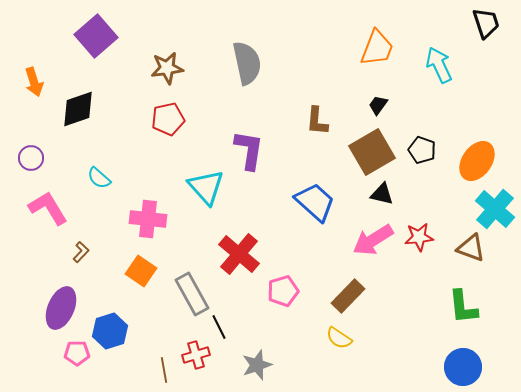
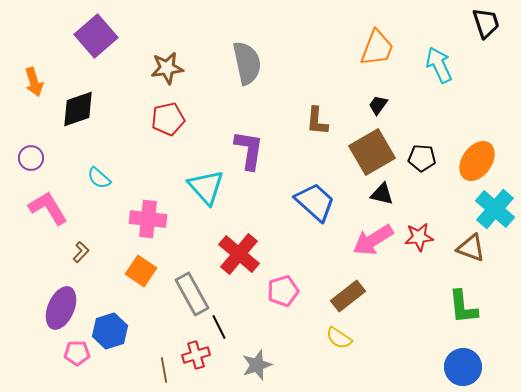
black pentagon at (422, 150): moved 8 px down; rotated 16 degrees counterclockwise
brown rectangle at (348, 296): rotated 8 degrees clockwise
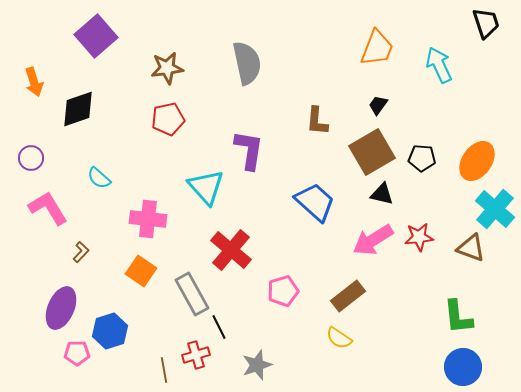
red cross at (239, 254): moved 8 px left, 4 px up
green L-shape at (463, 307): moved 5 px left, 10 px down
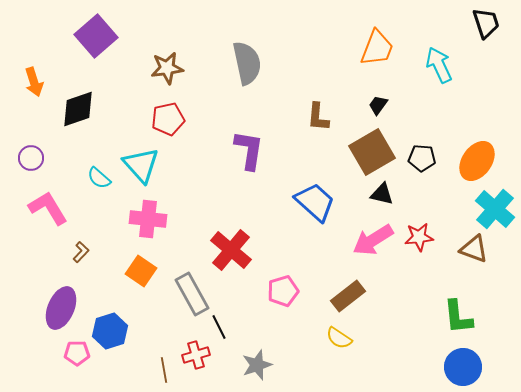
brown L-shape at (317, 121): moved 1 px right, 4 px up
cyan triangle at (206, 187): moved 65 px left, 22 px up
brown triangle at (471, 248): moved 3 px right, 1 px down
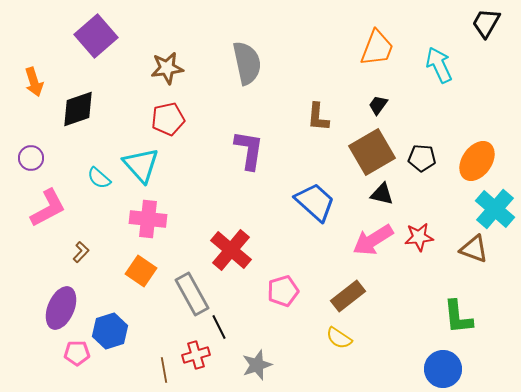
black trapezoid at (486, 23): rotated 132 degrees counterclockwise
pink L-shape at (48, 208): rotated 93 degrees clockwise
blue circle at (463, 367): moved 20 px left, 2 px down
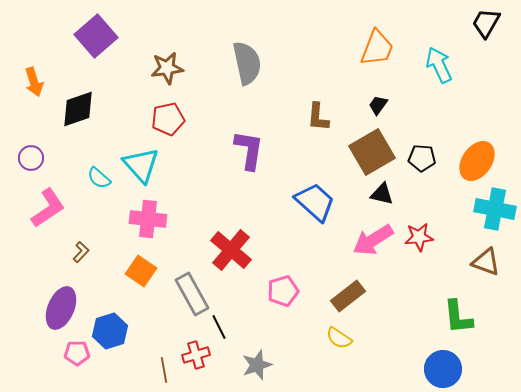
pink L-shape at (48, 208): rotated 6 degrees counterclockwise
cyan cross at (495, 209): rotated 30 degrees counterclockwise
brown triangle at (474, 249): moved 12 px right, 13 px down
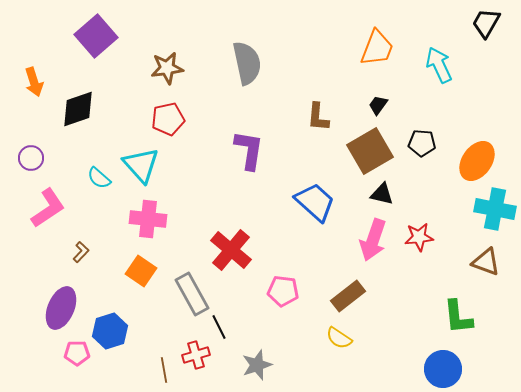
brown square at (372, 152): moved 2 px left, 1 px up
black pentagon at (422, 158): moved 15 px up
pink arrow at (373, 240): rotated 39 degrees counterclockwise
pink pentagon at (283, 291): rotated 24 degrees clockwise
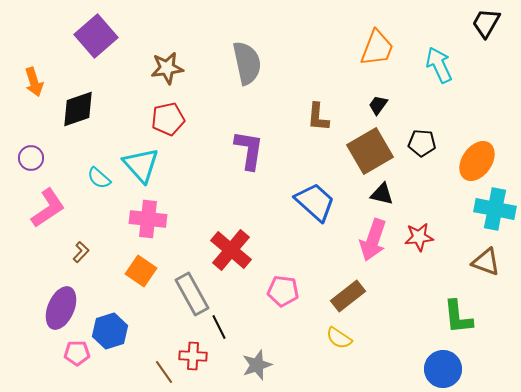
red cross at (196, 355): moved 3 px left, 1 px down; rotated 20 degrees clockwise
brown line at (164, 370): moved 2 px down; rotated 25 degrees counterclockwise
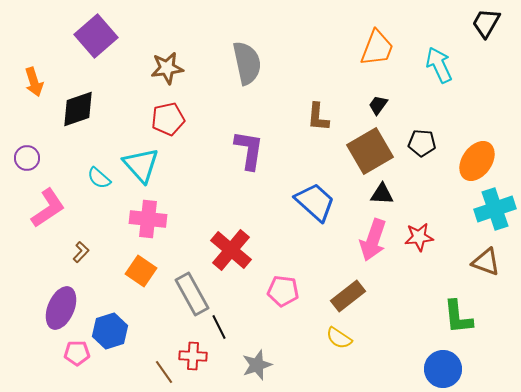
purple circle at (31, 158): moved 4 px left
black triangle at (382, 194): rotated 10 degrees counterclockwise
cyan cross at (495, 209): rotated 30 degrees counterclockwise
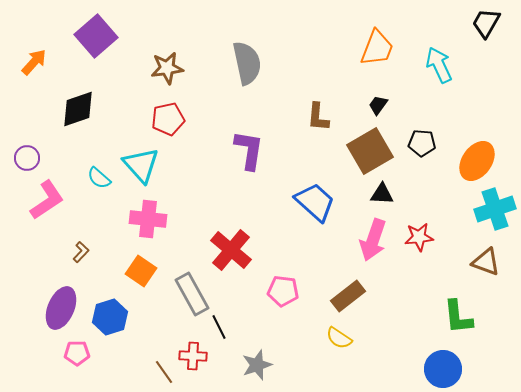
orange arrow at (34, 82): moved 20 px up; rotated 120 degrees counterclockwise
pink L-shape at (48, 208): moved 1 px left, 8 px up
blue hexagon at (110, 331): moved 14 px up
